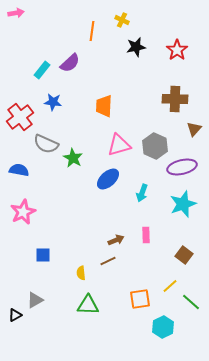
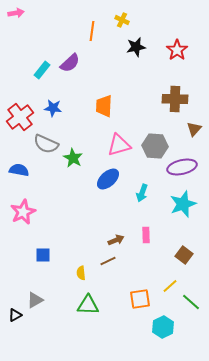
blue star: moved 6 px down
gray hexagon: rotated 20 degrees counterclockwise
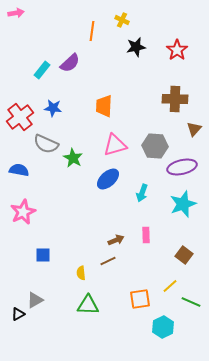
pink triangle: moved 4 px left
green line: rotated 18 degrees counterclockwise
black triangle: moved 3 px right, 1 px up
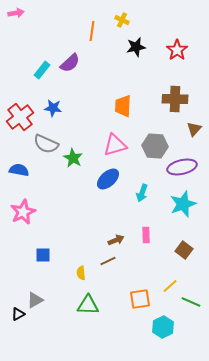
orange trapezoid: moved 19 px right
brown square: moved 5 px up
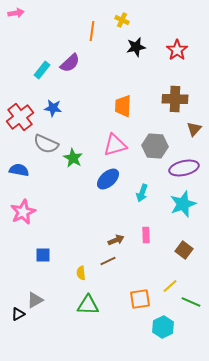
purple ellipse: moved 2 px right, 1 px down
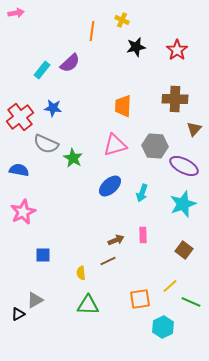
purple ellipse: moved 2 px up; rotated 40 degrees clockwise
blue ellipse: moved 2 px right, 7 px down
pink rectangle: moved 3 px left
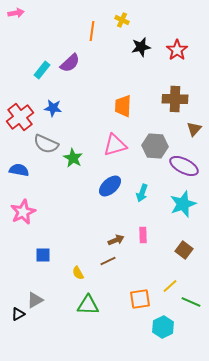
black star: moved 5 px right
yellow semicircle: moved 3 px left; rotated 24 degrees counterclockwise
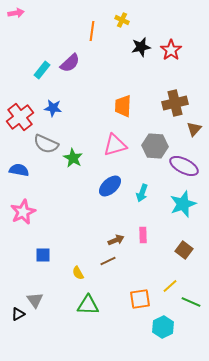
red star: moved 6 px left
brown cross: moved 4 px down; rotated 15 degrees counterclockwise
gray triangle: rotated 36 degrees counterclockwise
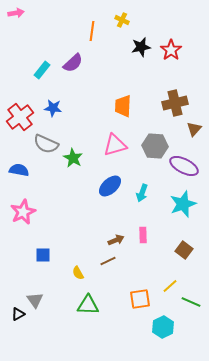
purple semicircle: moved 3 px right
